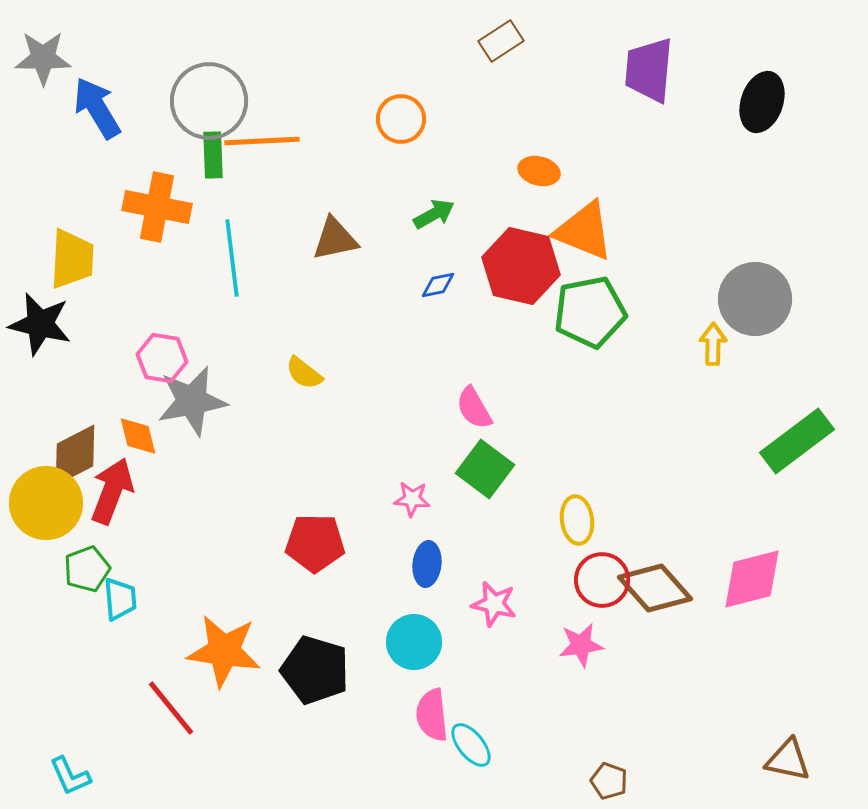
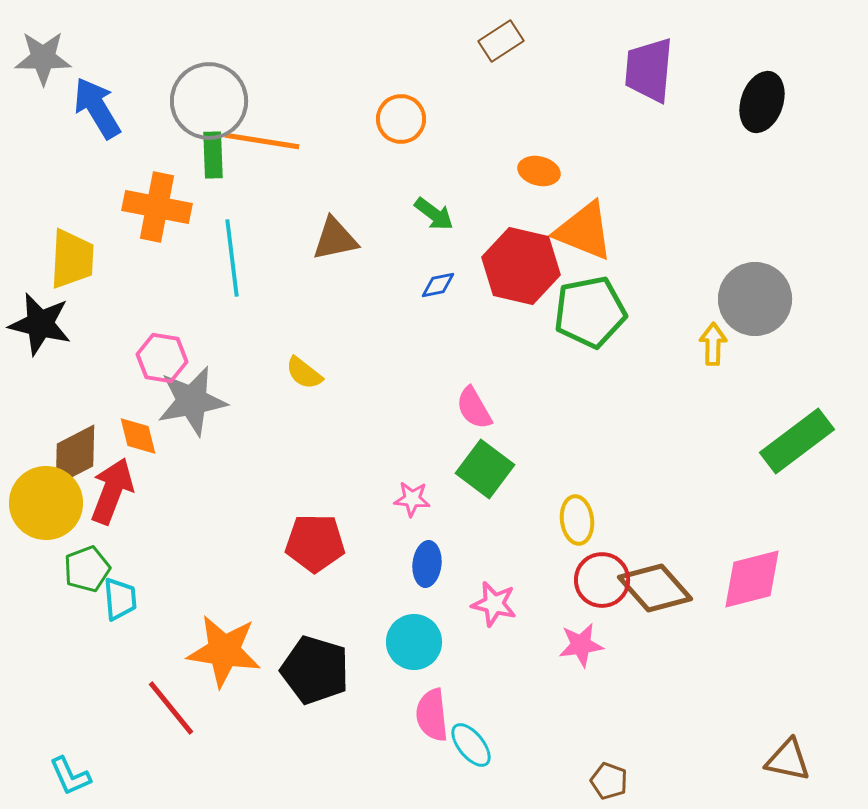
orange line at (262, 141): rotated 12 degrees clockwise
green arrow at (434, 214): rotated 66 degrees clockwise
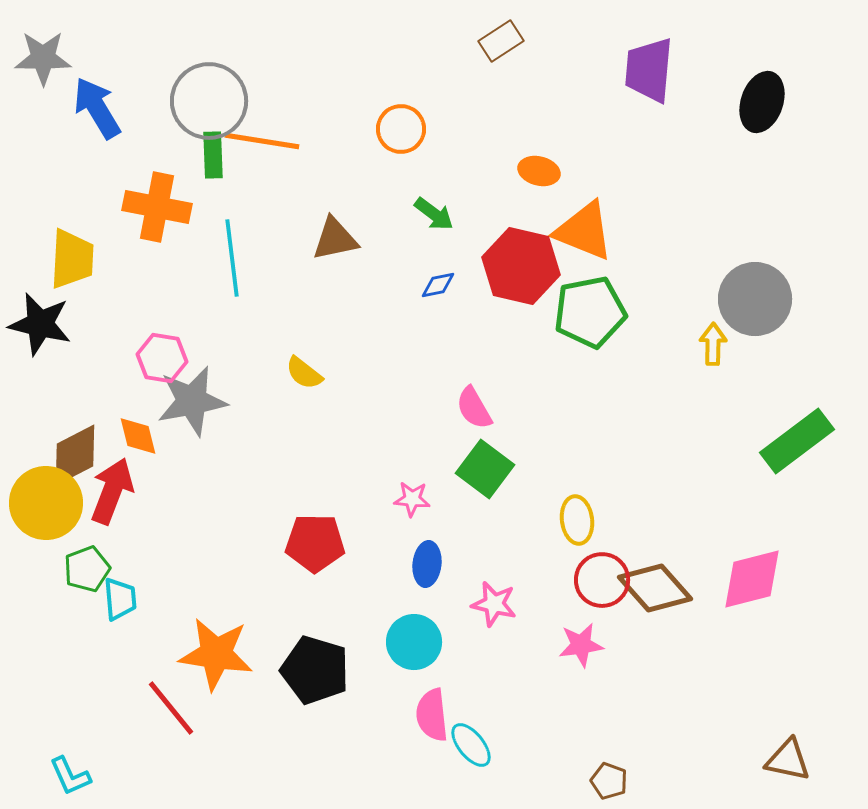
orange circle at (401, 119): moved 10 px down
orange star at (224, 651): moved 8 px left, 3 px down
